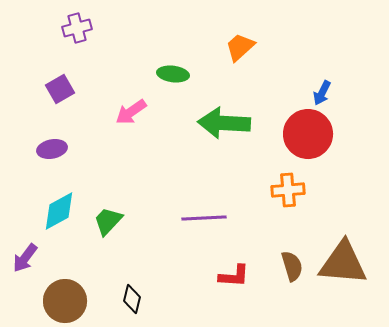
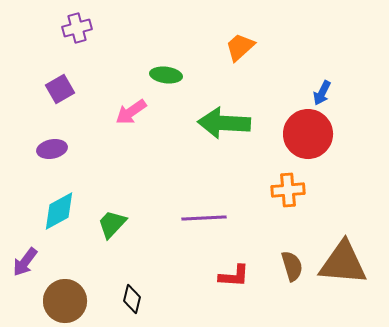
green ellipse: moved 7 px left, 1 px down
green trapezoid: moved 4 px right, 3 px down
purple arrow: moved 4 px down
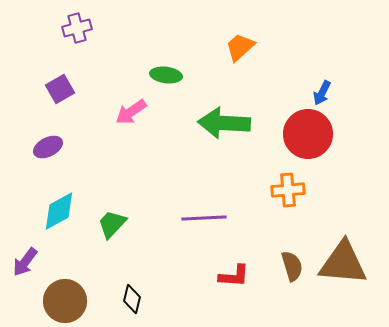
purple ellipse: moved 4 px left, 2 px up; rotated 16 degrees counterclockwise
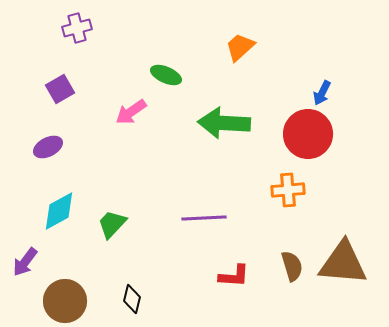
green ellipse: rotated 16 degrees clockwise
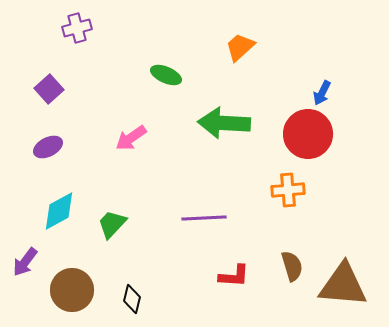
purple square: moved 11 px left; rotated 12 degrees counterclockwise
pink arrow: moved 26 px down
brown triangle: moved 22 px down
brown circle: moved 7 px right, 11 px up
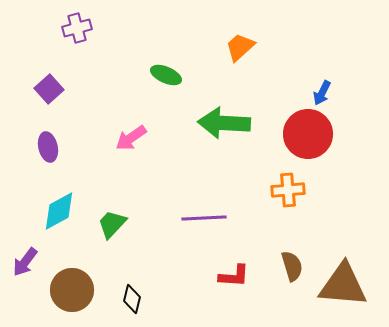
purple ellipse: rotated 76 degrees counterclockwise
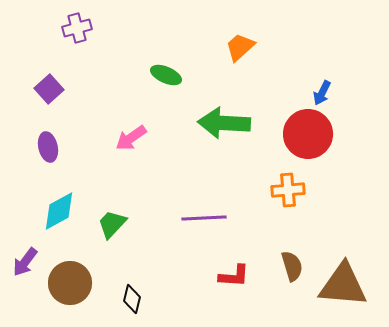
brown circle: moved 2 px left, 7 px up
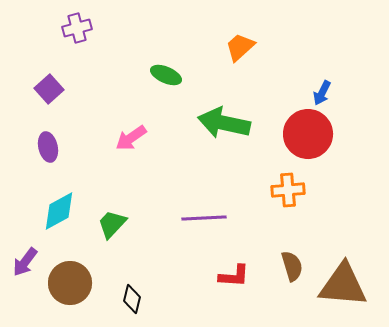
green arrow: rotated 9 degrees clockwise
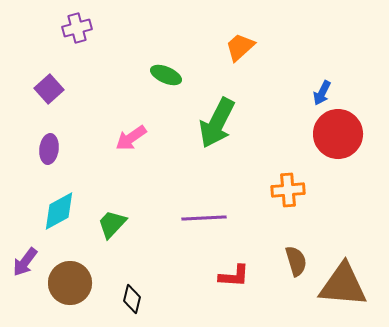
green arrow: moved 7 px left; rotated 75 degrees counterclockwise
red circle: moved 30 px right
purple ellipse: moved 1 px right, 2 px down; rotated 20 degrees clockwise
brown semicircle: moved 4 px right, 5 px up
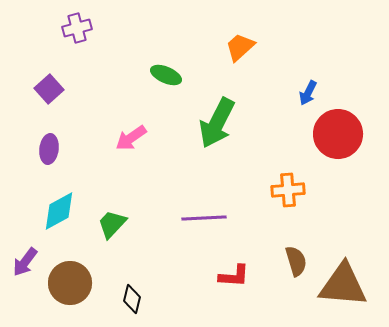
blue arrow: moved 14 px left
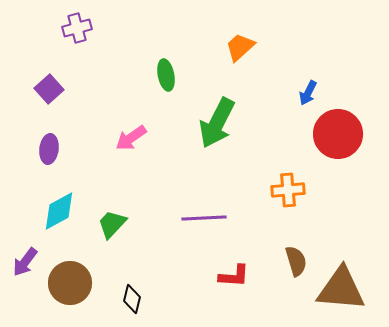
green ellipse: rotated 56 degrees clockwise
brown triangle: moved 2 px left, 4 px down
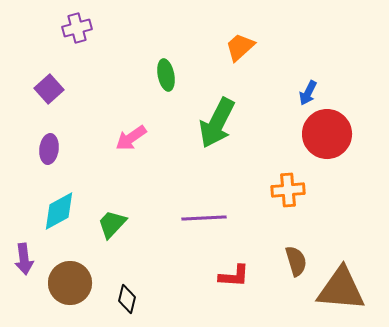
red circle: moved 11 px left
purple arrow: moved 1 px left, 3 px up; rotated 44 degrees counterclockwise
black diamond: moved 5 px left
